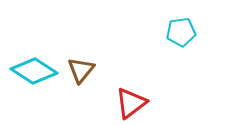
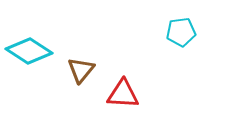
cyan diamond: moved 5 px left, 20 px up
red triangle: moved 8 px left, 9 px up; rotated 40 degrees clockwise
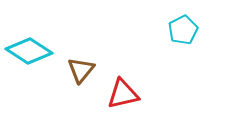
cyan pentagon: moved 2 px right, 2 px up; rotated 20 degrees counterclockwise
red triangle: rotated 16 degrees counterclockwise
